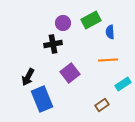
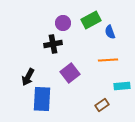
blue semicircle: rotated 16 degrees counterclockwise
cyan rectangle: moved 1 px left, 2 px down; rotated 28 degrees clockwise
blue rectangle: rotated 25 degrees clockwise
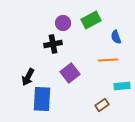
blue semicircle: moved 6 px right, 5 px down
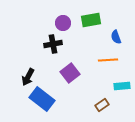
green rectangle: rotated 18 degrees clockwise
blue rectangle: rotated 55 degrees counterclockwise
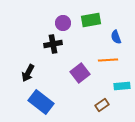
purple square: moved 10 px right
black arrow: moved 4 px up
blue rectangle: moved 1 px left, 3 px down
